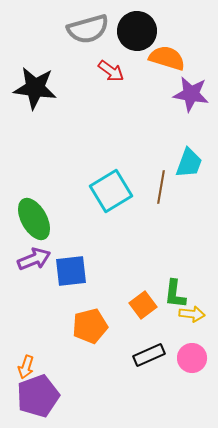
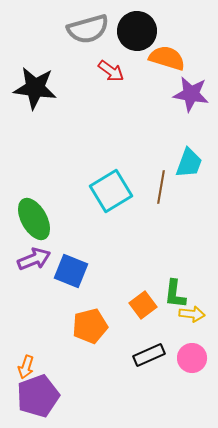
blue square: rotated 28 degrees clockwise
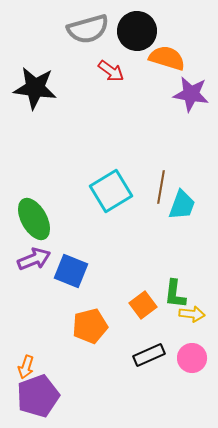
cyan trapezoid: moved 7 px left, 42 px down
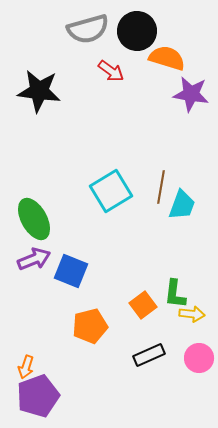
black star: moved 4 px right, 3 px down
pink circle: moved 7 px right
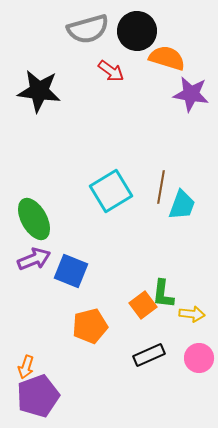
green L-shape: moved 12 px left
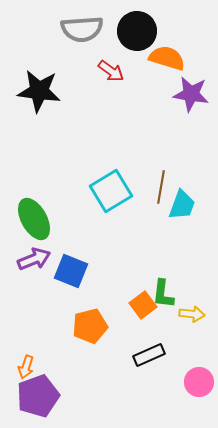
gray semicircle: moved 6 px left; rotated 12 degrees clockwise
pink circle: moved 24 px down
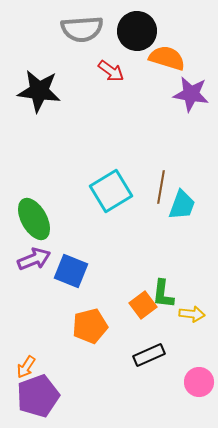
orange arrow: rotated 15 degrees clockwise
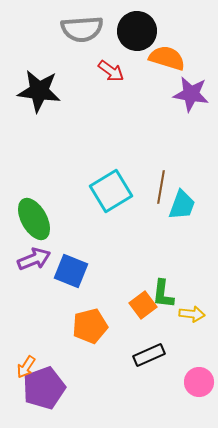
purple pentagon: moved 6 px right, 8 px up
